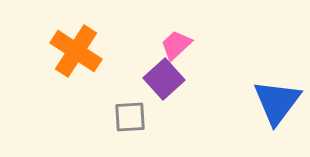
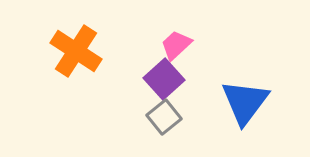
blue triangle: moved 32 px left
gray square: moved 34 px right; rotated 36 degrees counterclockwise
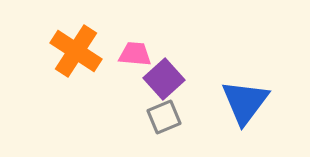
pink trapezoid: moved 41 px left, 9 px down; rotated 48 degrees clockwise
gray square: rotated 16 degrees clockwise
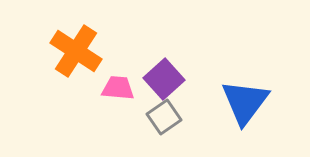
pink trapezoid: moved 17 px left, 34 px down
gray square: rotated 12 degrees counterclockwise
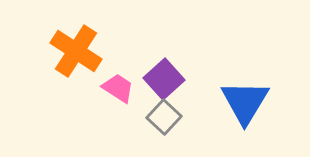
pink trapezoid: rotated 28 degrees clockwise
blue triangle: rotated 6 degrees counterclockwise
gray square: rotated 12 degrees counterclockwise
